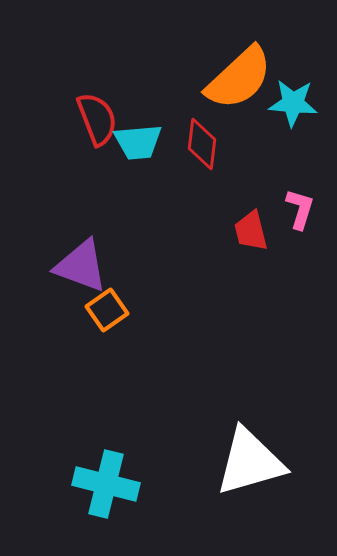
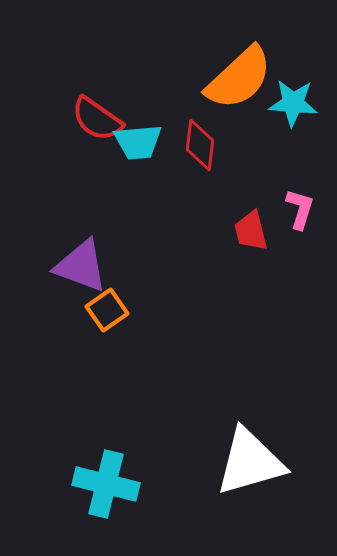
red semicircle: rotated 146 degrees clockwise
red diamond: moved 2 px left, 1 px down
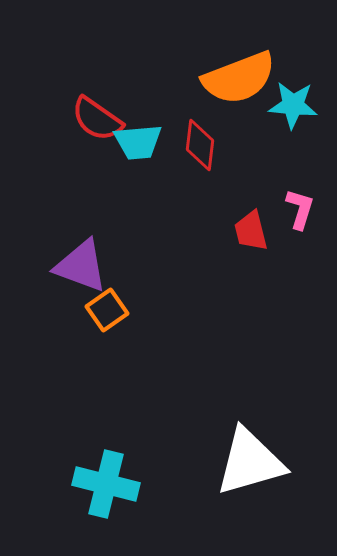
orange semicircle: rotated 22 degrees clockwise
cyan star: moved 2 px down
